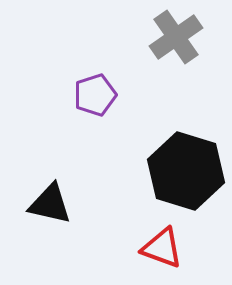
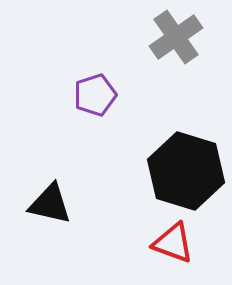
red triangle: moved 11 px right, 5 px up
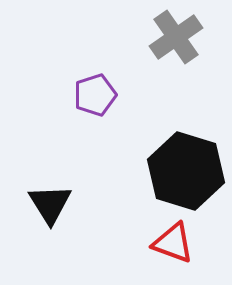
black triangle: rotated 45 degrees clockwise
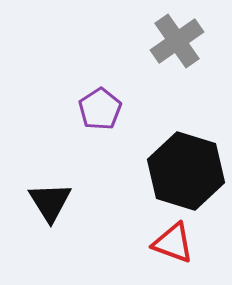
gray cross: moved 1 px right, 4 px down
purple pentagon: moved 5 px right, 14 px down; rotated 15 degrees counterclockwise
black triangle: moved 2 px up
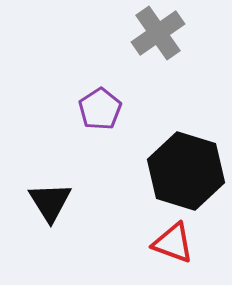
gray cross: moved 19 px left, 8 px up
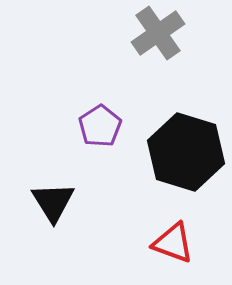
purple pentagon: moved 17 px down
black hexagon: moved 19 px up
black triangle: moved 3 px right
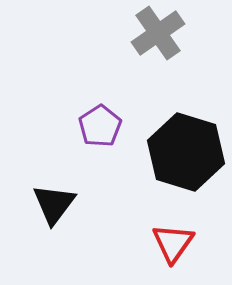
black triangle: moved 1 px right, 2 px down; rotated 9 degrees clockwise
red triangle: rotated 45 degrees clockwise
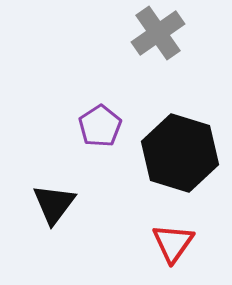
black hexagon: moved 6 px left, 1 px down
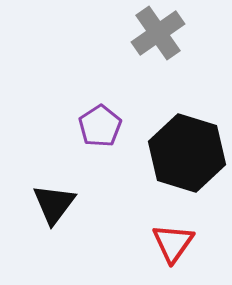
black hexagon: moved 7 px right
